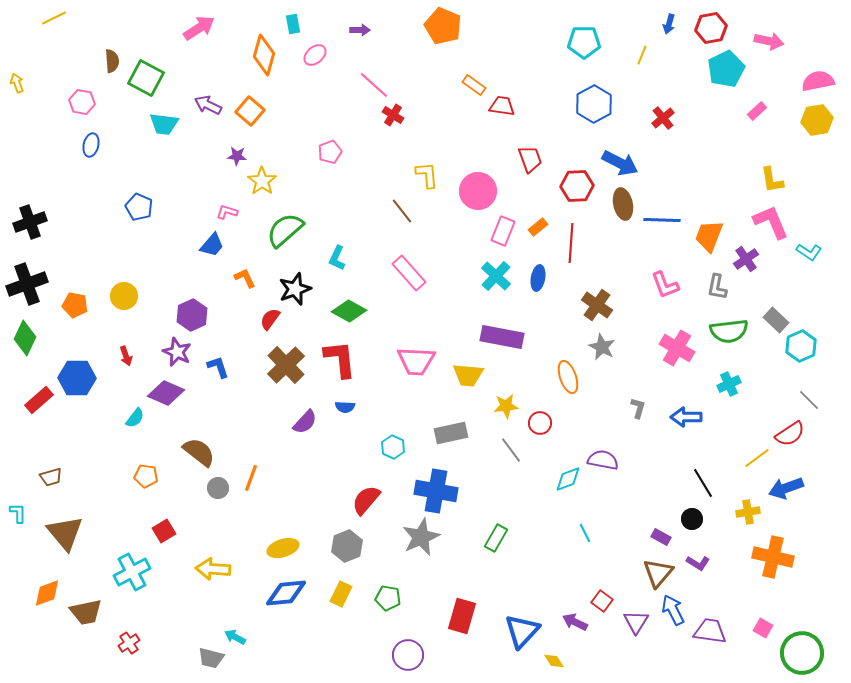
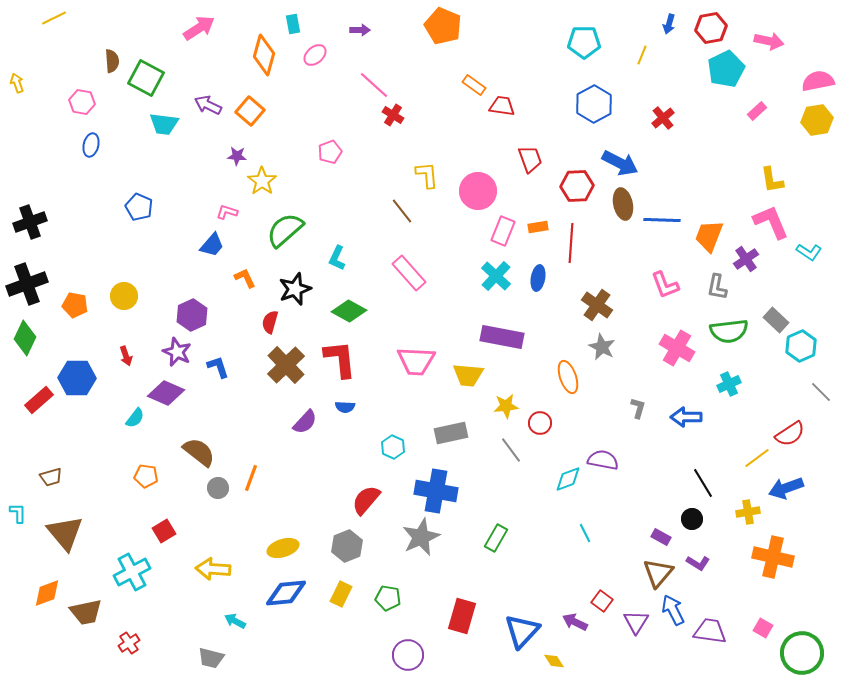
orange rectangle at (538, 227): rotated 30 degrees clockwise
red semicircle at (270, 319): moved 3 px down; rotated 20 degrees counterclockwise
gray line at (809, 400): moved 12 px right, 8 px up
cyan arrow at (235, 637): moved 16 px up
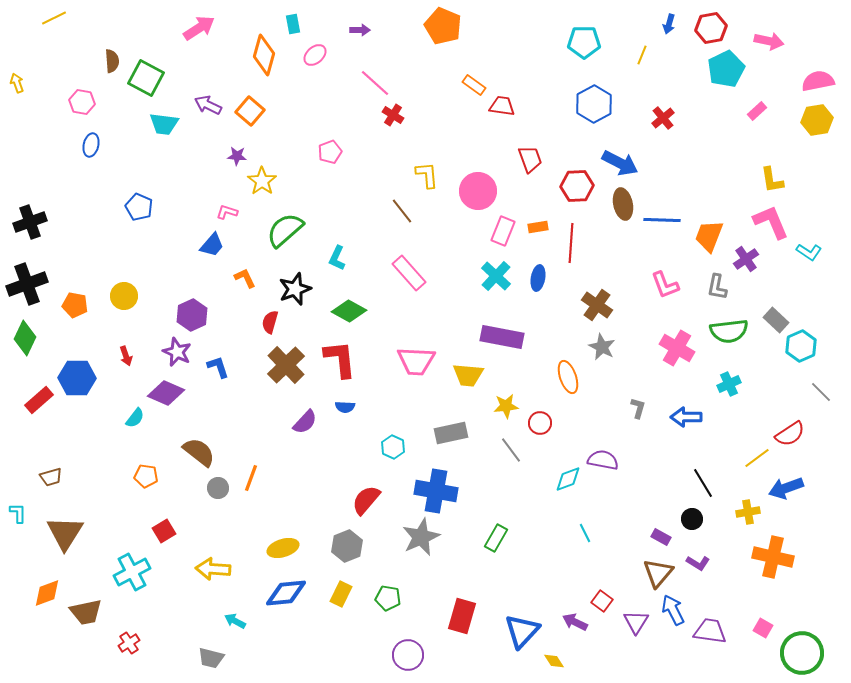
pink line at (374, 85): moved 1 px right, 2 px up
brown triangle at (65, 533): rotated 12 degrees clockwise
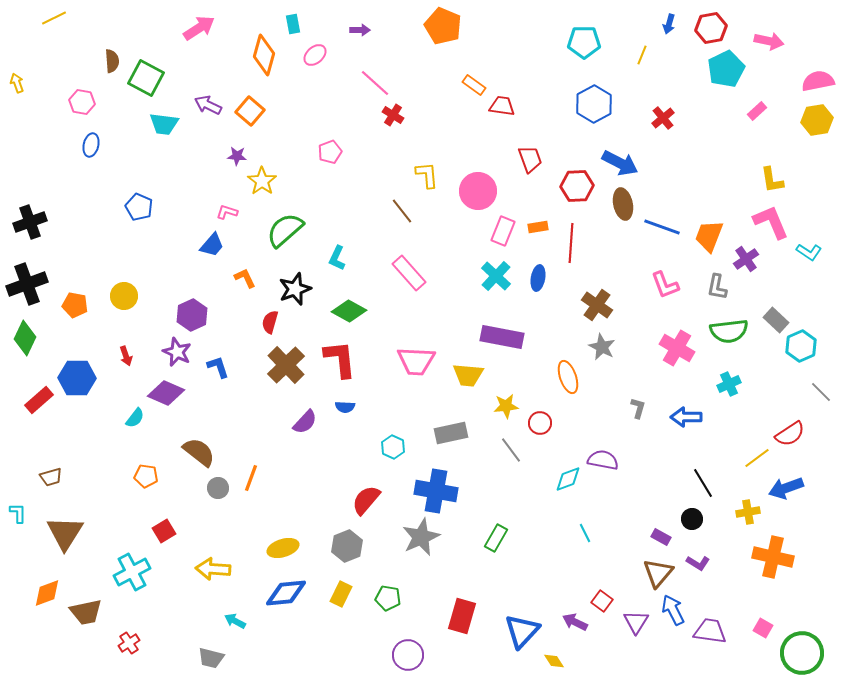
blue line at (662, 220): moved 7 px down; rotated 18 degrees clockwise
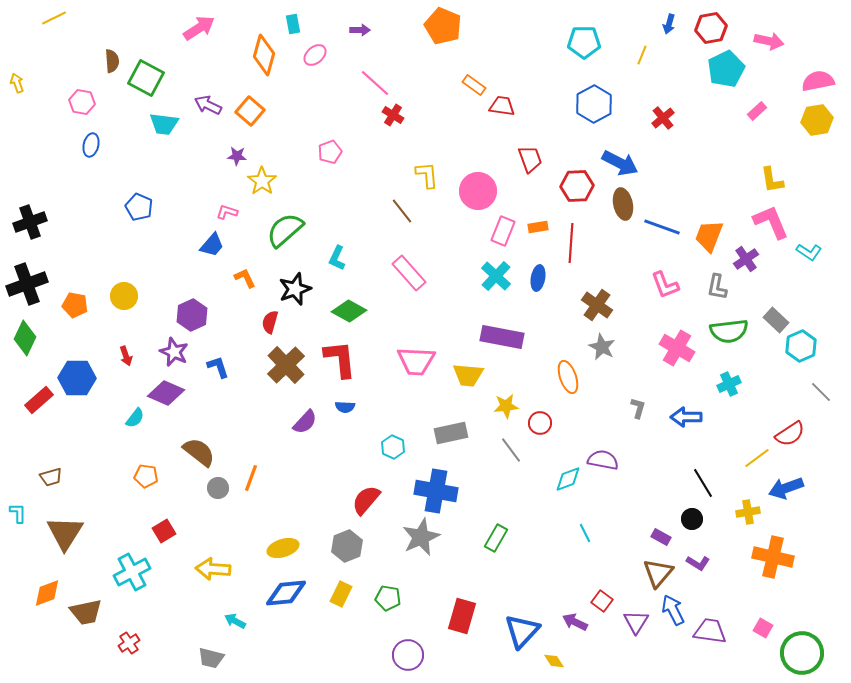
purple star at (177, 352): moved 3 px left
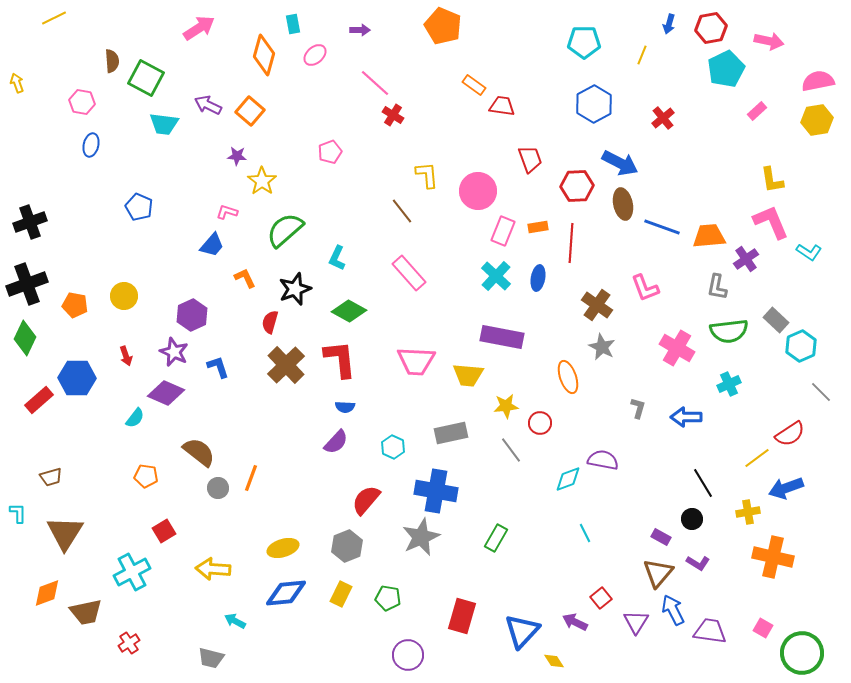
orange trapezoid at (709, 236): rotated 64 degrees clockwise
pink L-shape at (665, 285): moved 20 px left, 3 px down
purple semicircle at (305, 422): moved 31 px right, 20 px down
red square at (602, 601): moved 1 px left, 3 px up; rotated 15 degrees clockwise
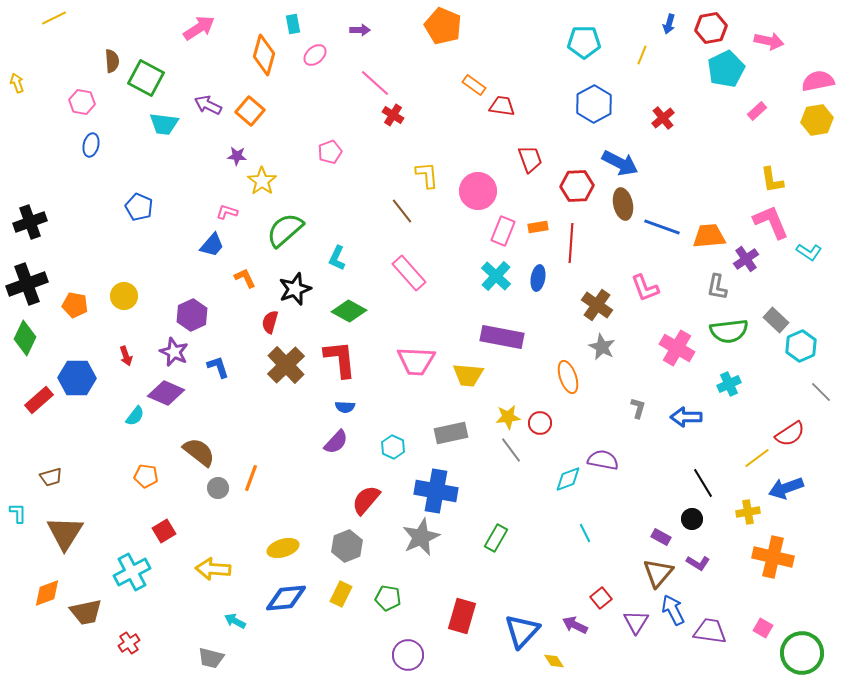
yellow star at (506, 406): moved 2 px right, 11 px down
cyan semicircle at (135, 418): moved 2 px up
blue diamond at (286, 593): moved 5 px down
purple arrow at (575, 622): moved 3 px down
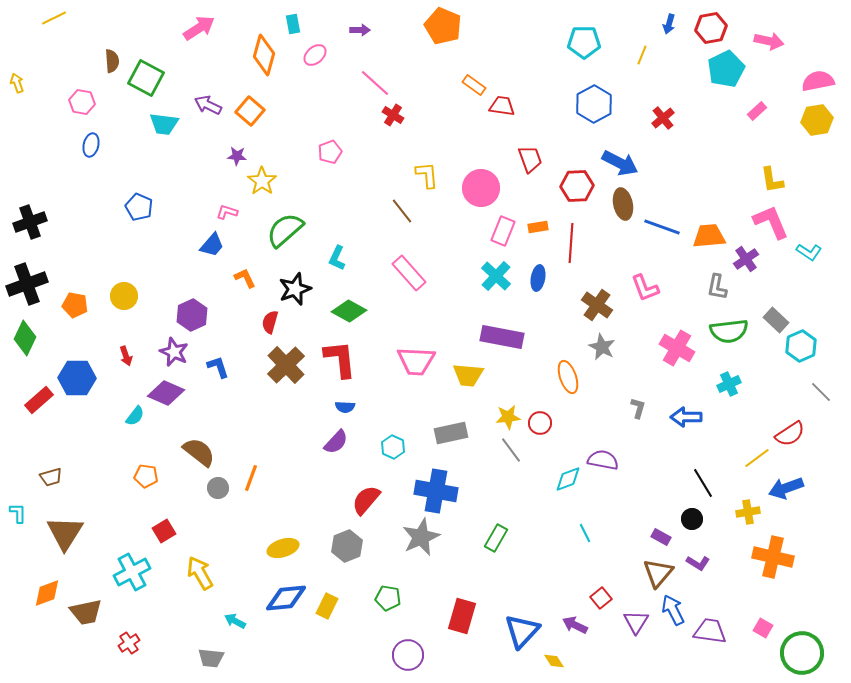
pink circle at (478, 191): moved 3 px right, 3 px up
yellow arrow at (213, 569): moved 13 px left, 4 px down; rotated 56 degrees clockwise
yellow rectangle at (341, 594): moved 14 px left, 12 px down
gray trapezoid at (211, 658): rotated 8 degrees counterclockwise
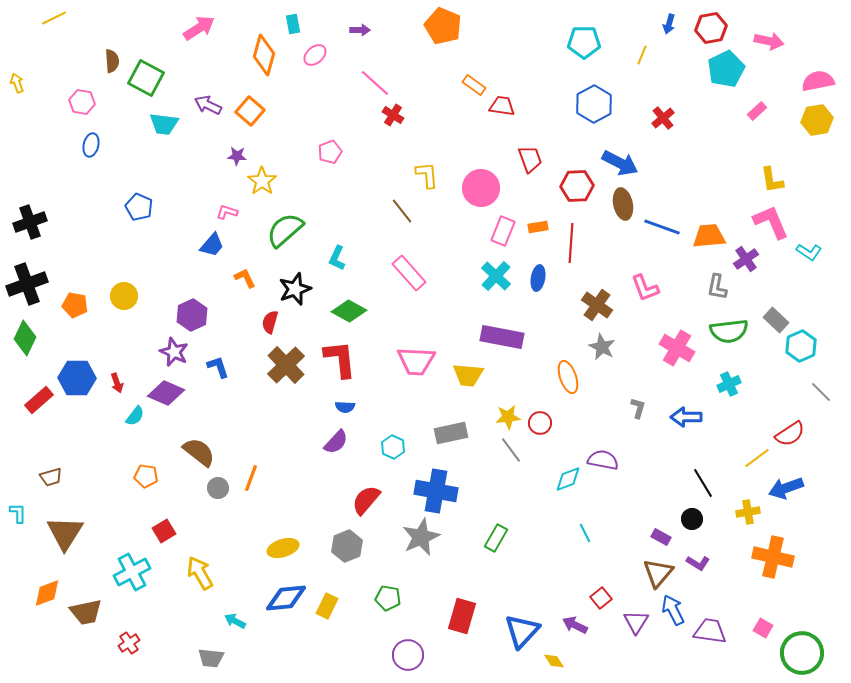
red arrow at (126, 356): moved 9 px left, 27 px down
